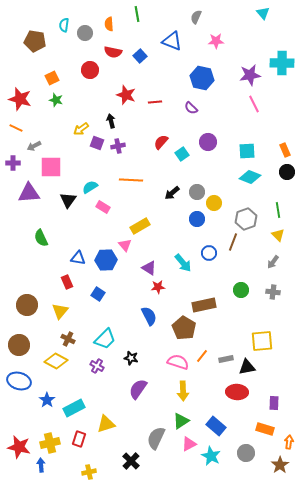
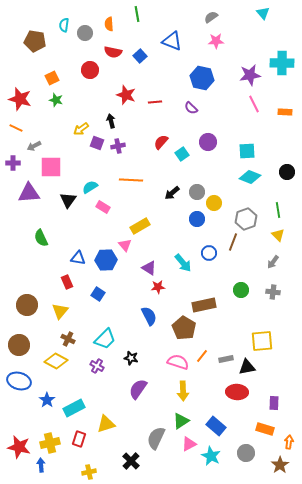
gray semicircle at (196, 17): moved 15 px right; rotated 32 degrees clockwise
orange rectangle at (285, 150): moved 38 px up; rotated 64 degrees counterclockwise
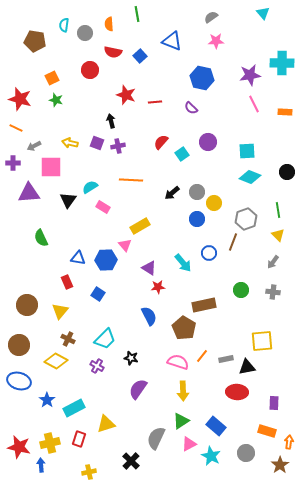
yellow arrow at (81, 129): moved 11 px left, 14 px down; rotated 49 degrees clockwise
orange rectangle at (265, 429): moved 2 px right, 2 px down
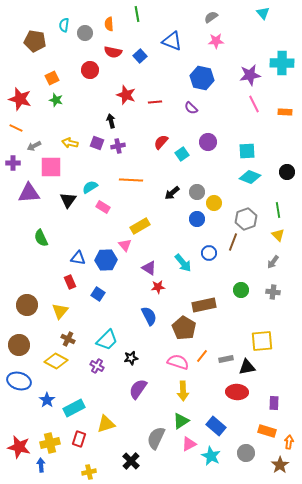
red rectangle at (67, 282): moved 3 px right
cyan trapezoid at (105, 339): moved 2 px right, 1 px down
black star at (131, 358): rotated 24 degrees counterclockwise
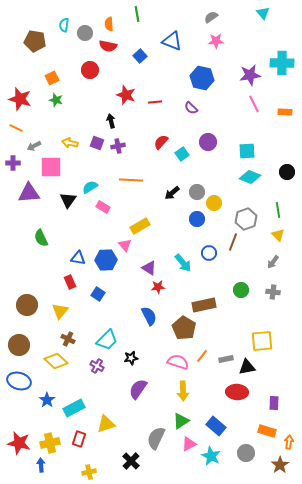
red semicircle at (113, 52): moved 5 px left, 6 px up
yellow diamond at (56, 361): rotated 15 degrees clockwise
red star at (19, 447): moved 4 px up
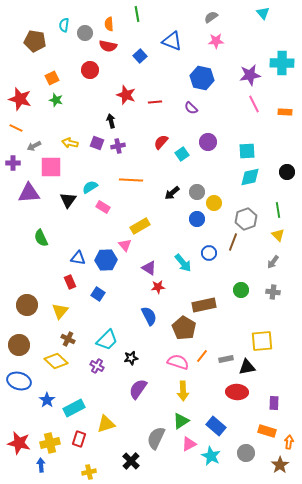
cyan diamond at (250, 177): rotated 35 degrees counterclockwise
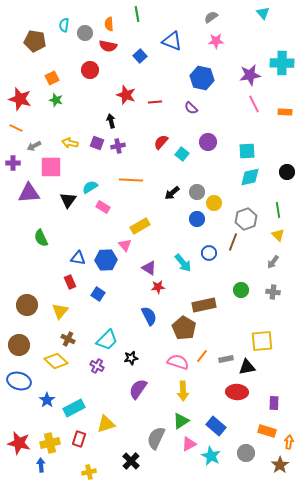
cyan square at (182, 154): rotated 16 degrees counterclockwise
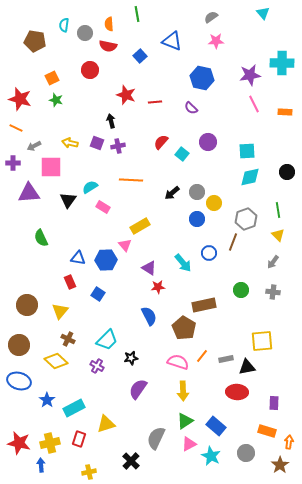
green triangle at (181, 421): moved 4 px right
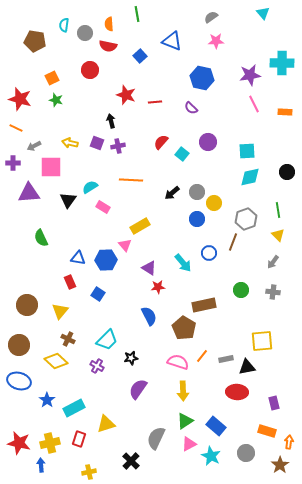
purple rectangle at (274, 403): rotated 16 degrees counterclockwise
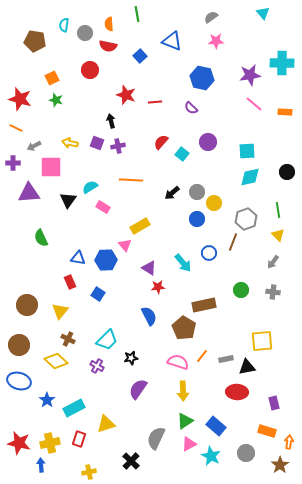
pink line at (254, 104): rotated 24 degrees counterclockwise
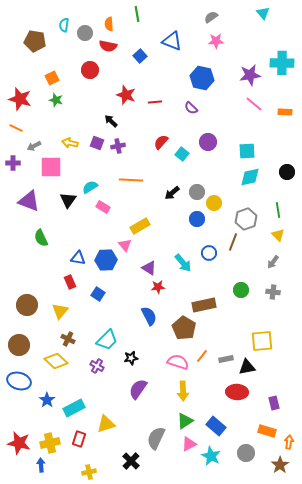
black arrow at (111, 121): rotated 32 degrees counterclockwise
purple triangle at (29, 193): moved 8 px down; rotated 25 degrees clockwise
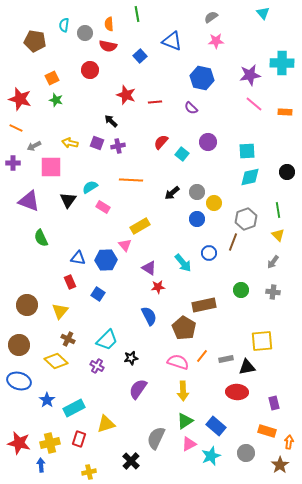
cyan star at (211, 456): rotated 24 degrees clockwise
